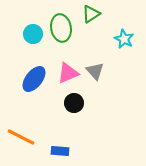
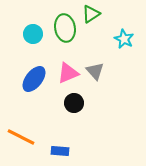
green ellipse: moved 4 px right
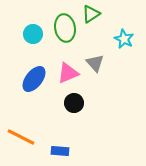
gray triangle: moved 8 px up
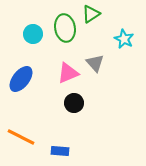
blue ellipse: moved 13 px left
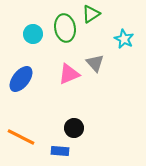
pink triangle: moved 1 px right, 1 px down
black circle: moved 25 px down
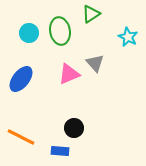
green ellipse: moved 5 px left, 3 px down
cyan circle: moved 4 px left, 1 px up
cyan star: moved 4 px right, 2 px up
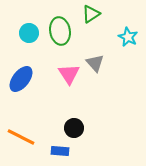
pink triangle: rotated 40 degrees counterclockwise
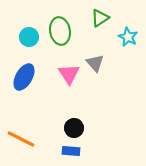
green triangle: moved 9 px right, 4 px down
cyan circle: moved 4 px down
blue ellipse: moved 3 px right, 2 px up; rotated 8 degrees counterclockwise
orange line: moved 2 px down
blue rectangle: moved 11 px right
